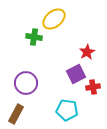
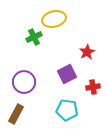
yellow ellipse: rotated 25 degrees clockwise
green cross: rotated 35 degrees counterclockwise
purple square: moved 9 px left
purple circle: moved 2 px left, 1 px up
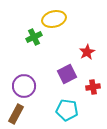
purple circle: moved 4 px down
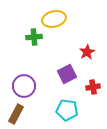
green cross: rotated 21 degrees clockwise
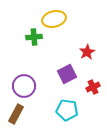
red cross: rotated 16 degrees counterclockwise
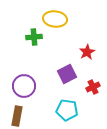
yellow ellipse: moved 1 px right; rotated 20 degrees clockwise
brown rectangle: moved 1 px right, 2 px down; rotated 18 degrees counterclockwise
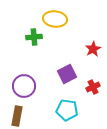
red star: moved 6 px right, 3 px up
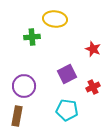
green cross: moved 2 px left
red star: rotated 21 degrees counterclockwise
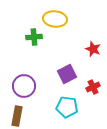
green cross: moved 2 px right
cyan pentagon: moved 3 px up
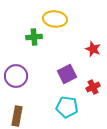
purple circle: moved 8 px left, 10 px up
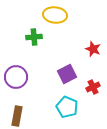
yellow ellipse: moved 4 px up
purple circle: moved 1 px down
cyan pentagon: rotated 15 degrees clockwise
